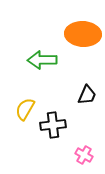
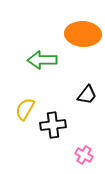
black trapezoid: rotated 15 degrees clockwise
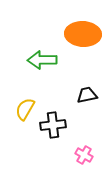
black trapezoid: rotated 140 degrees counterclockwise
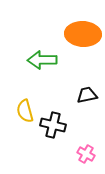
yellow semicircle: moved 2 px down; rotated 45 degrees counterclockwise
black cross: rotated 20 degrees clockwise
pink cross: moved 2 px right, 1 px up
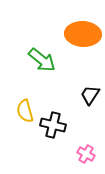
green arrow: rotated 140 degrees counterclockwise
black trapezoid: moved 3 px right; rotated 45 degrees counterclockwise
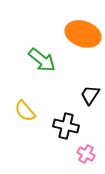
orange ellipse: rotated 16 degrees clockwise
yellow semicircle: rotated 25 degrees counterclockwise
black cross: moved 13 px right, 1 px down
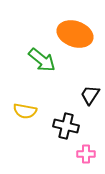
orange ellipse: moved 8 px left
yellow semicircle: rotated 40 degrees counterclockwise
pink cross: rotated 30 degrees counterclockwise
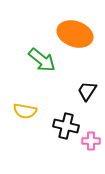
black trapezoid: moved 3 px left, 4 px up
pink cross: moved 5 px right, 13 px up
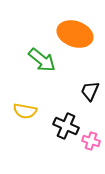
black trapezoid: moved 3 px right; rotated 10 degrees counterclockwise
black cross: rotated 10 degrees clockwise
pink cross: rotated 18 degrees clockwise
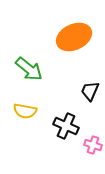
orange ellipse: moved 1 px left, 3 px down; rotated 44 degrees counterclockwise
green arrow: moved 13 px left, 9 px down
pink cross: moved 2 px right, 4 px down
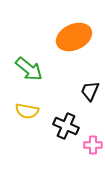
yellow semicircle: moved 2 px right
pink cross: rotated 18 degrees counterclockwise
